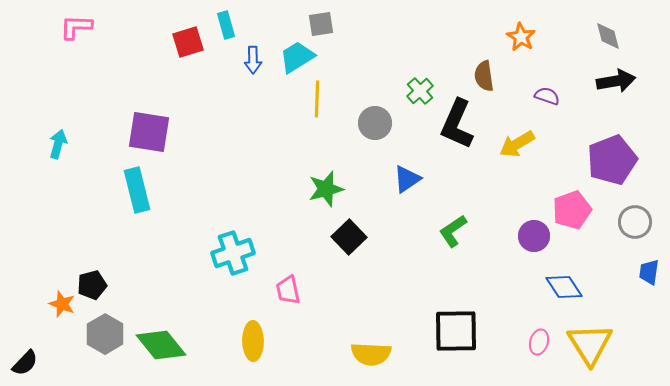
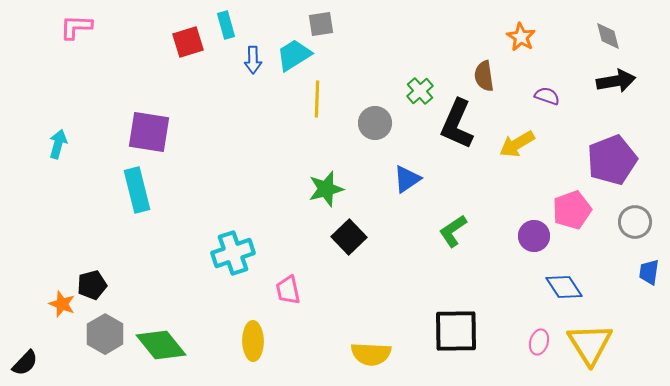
cyan trapezoid at (297, 57): moved 3 px left, 2 px up
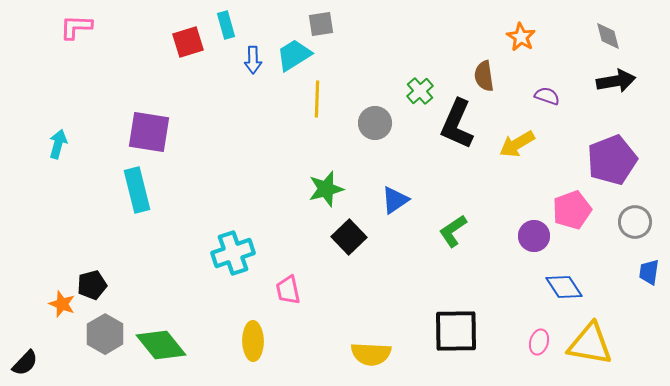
blue triangle at (407, 179): moved 12 px left, 21 px down
yellow triangle at (590, 344): rotated 48 degrees counterclockwise
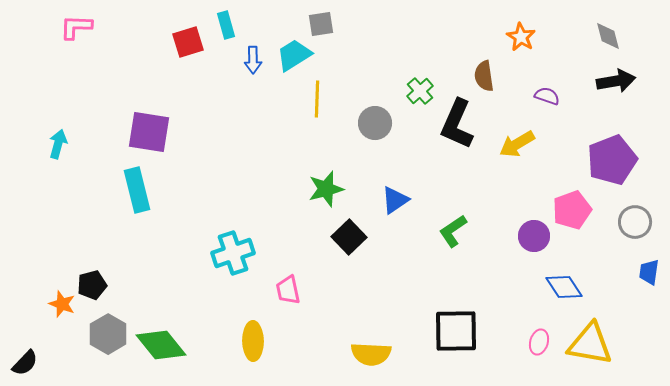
gray hexagon at (105, 334): moved 3 px right
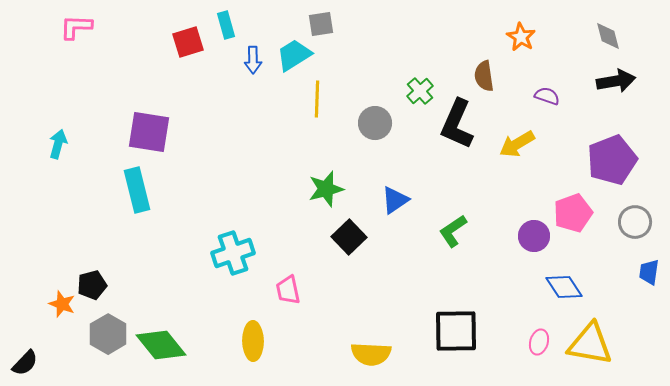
pink pentagon at (572, 210): moved 1 px right, 3 px down
